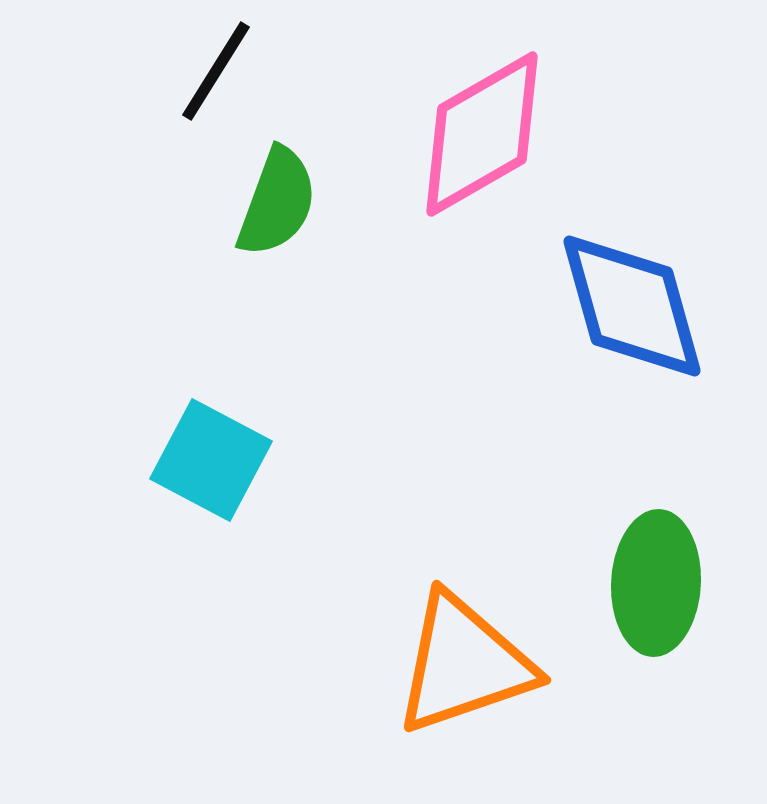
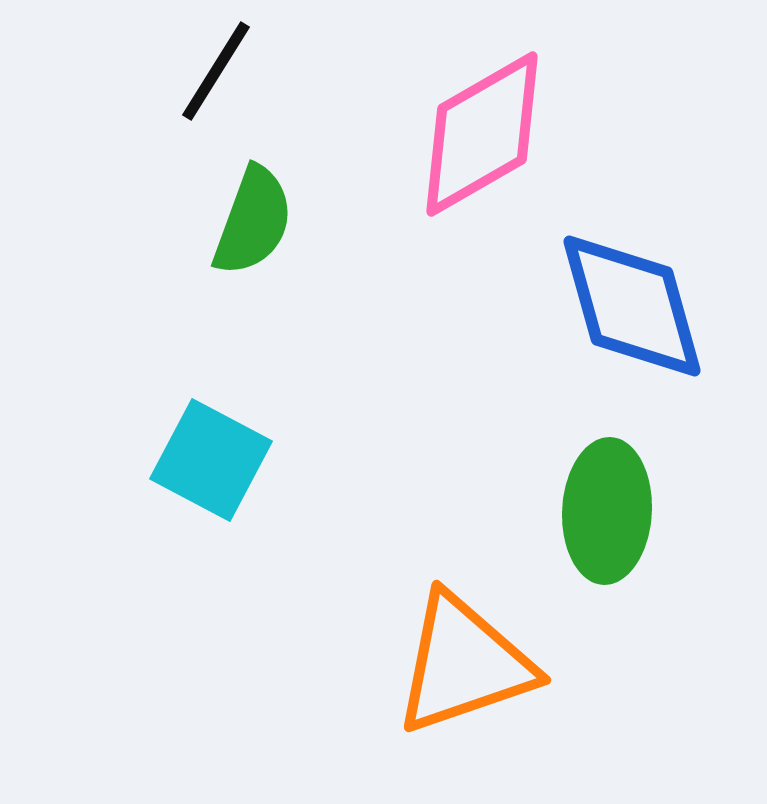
green semicircle: moved 24 px left, 19 px down
green ellipse: moved 49 px left, 72 px up
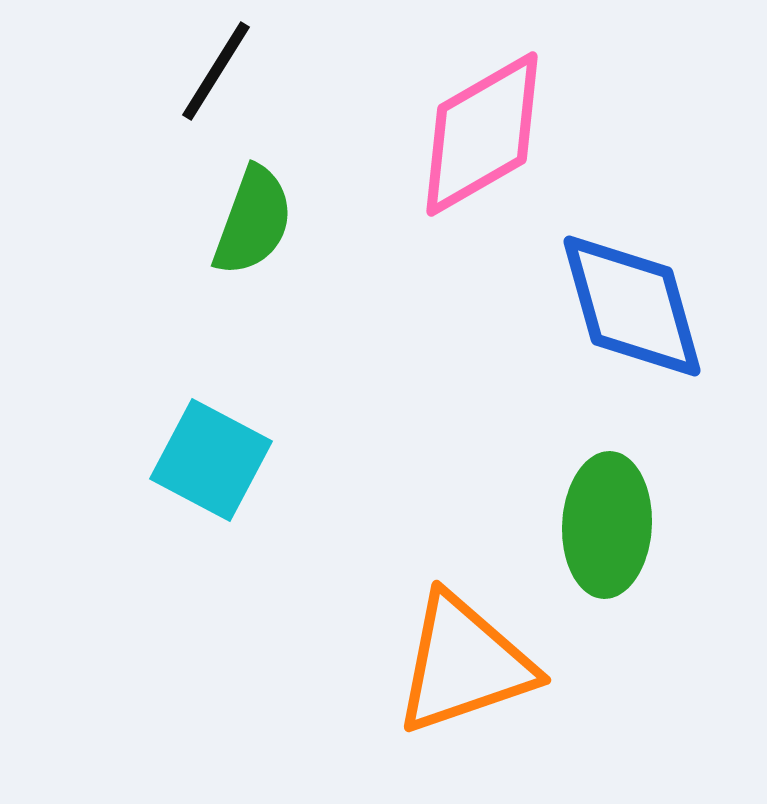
green ellipse: moved 14 px down
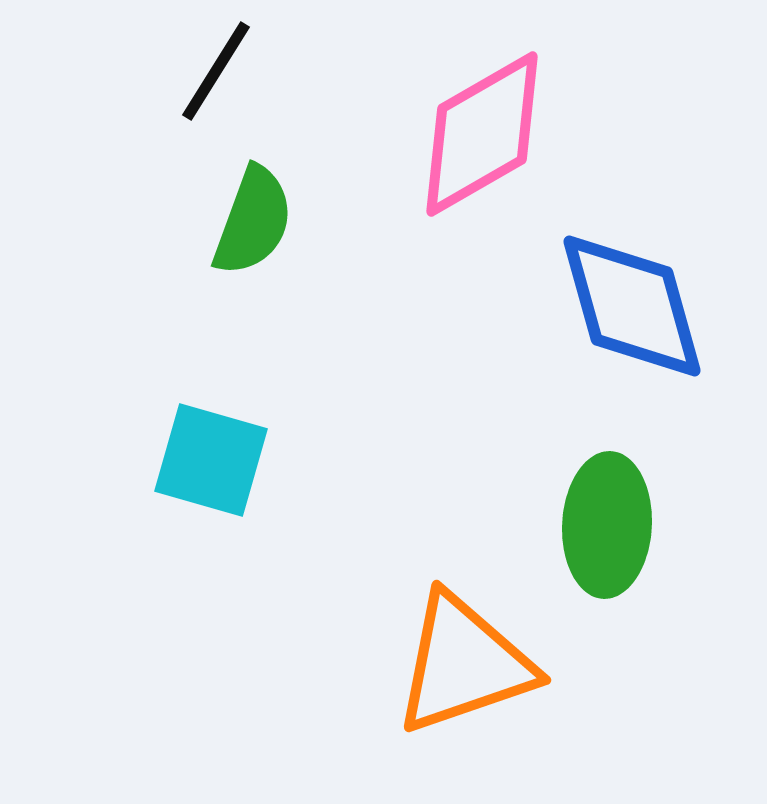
cyan square: rotated 12 degrees counterclockwise
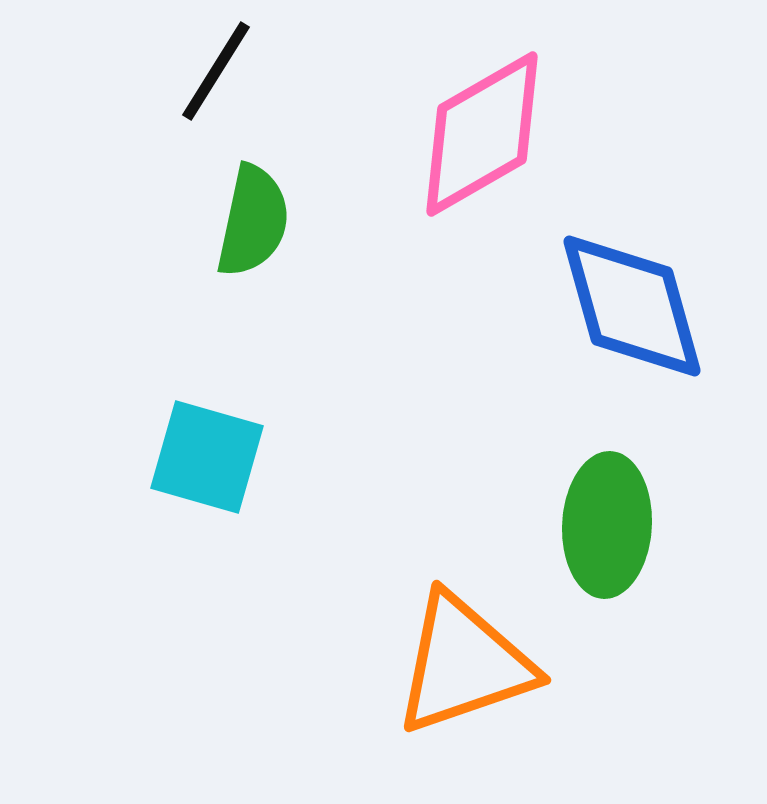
green semicircle: rotated 8 degrees counterclockwise
cyan square: moved 4 px left, 3 px up
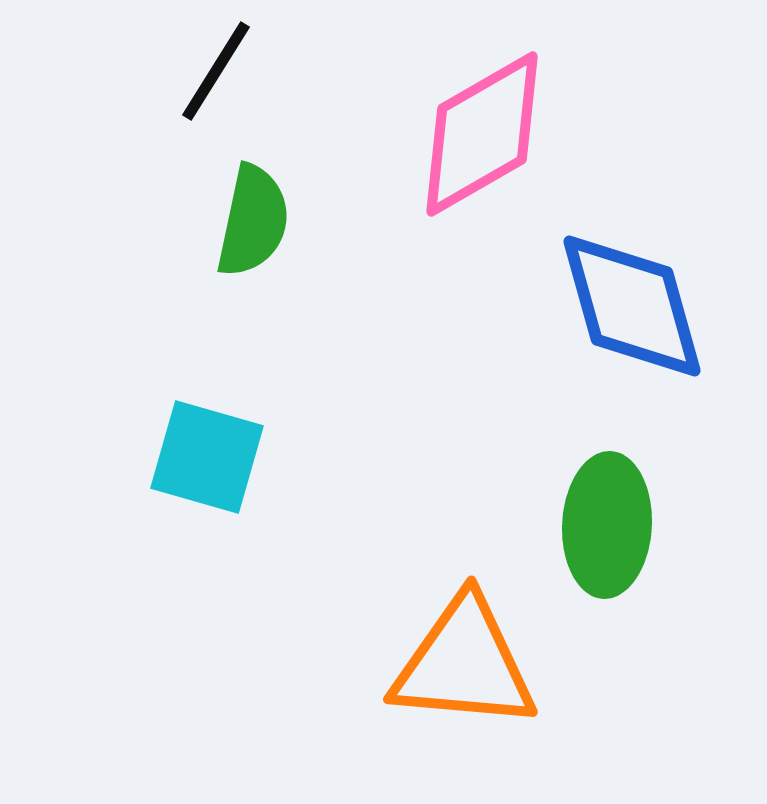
orange triangle: rotated 24 degrees clockwise
